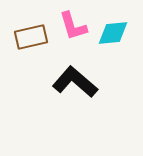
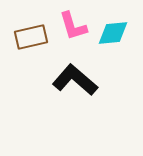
black L-shape: moved 2 px up
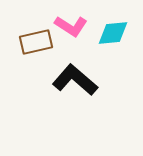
pink L-shape: moved 2 px left; rotated 40 degrees counterclockwise
brown rectangle: moved 5 px right, 5 px down
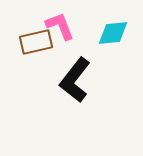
pink L-shape: moved 11 px left; rotated 144 degrees counterclockwise
black L-shape: rotated 93 degrees counterclockwise
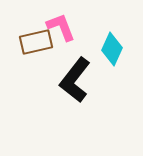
pink L-shape: moved 1 px right, 1 px down
cyan diamond: moved 1 px left, 16 px down; rotated 60 degrees counterclockwise
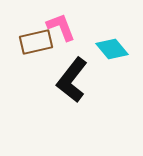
cyan diamond: rotated 64 degrees counterclockwise
black L-shape: moved 3 px left
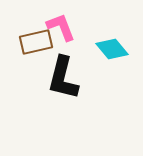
black L-shape: moved 9 px left, 2 px up; rotated 24 degrees counterclockwise
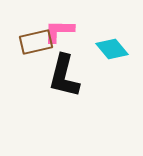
pink L-shape: moved 2 px left, 4 px down; rotated 68 degrees counterclockwise
black L-shape: moved 1 px right, 2 px up
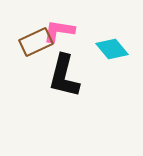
pink L-shape: rotated 8 degrees clockwise
brown rectangle: rotated 12 degrees counterclockwise
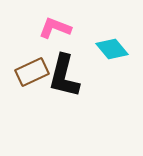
pink L-shape: moved 4 px left, 3 px up; rotated 12 degrees clockwise
brown rectangle: moved 4 px left, 30 px down
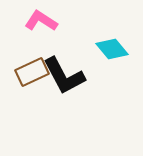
pink L-shape: moved 14 px left, 7 px up; rotated 12 degrees clockwise
black L-shape: rotated 42 degrees counterclockwise
